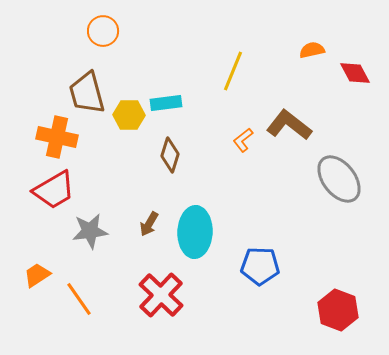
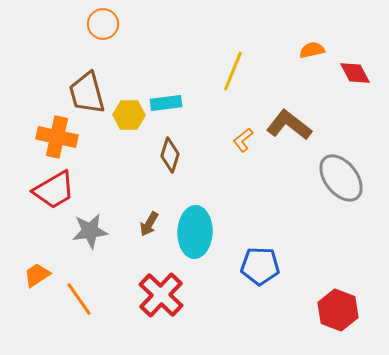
orange circle: moved 7 px up
gray ellipse: moved 2 px right, 1 px up
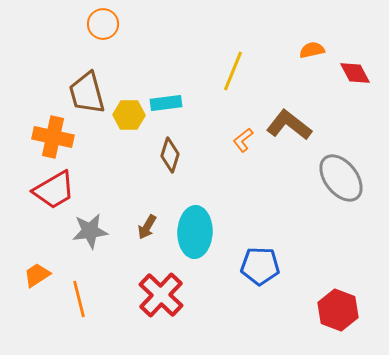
orange cross: moved 4 px left
brown arrow: moved 2 px left, 3 px down
orange line: rotated 21 degrees clockwise
